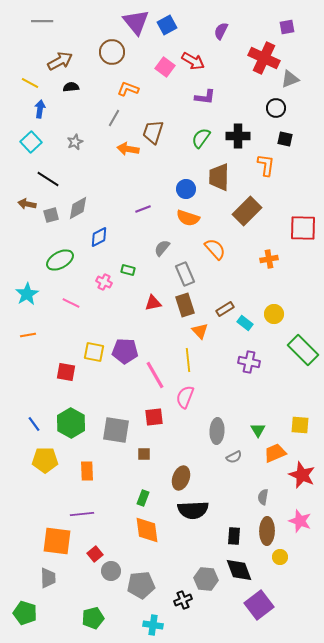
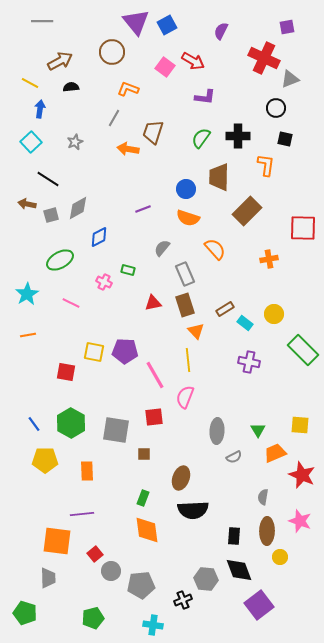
orange triangle at (200, 331): moved 4 px left
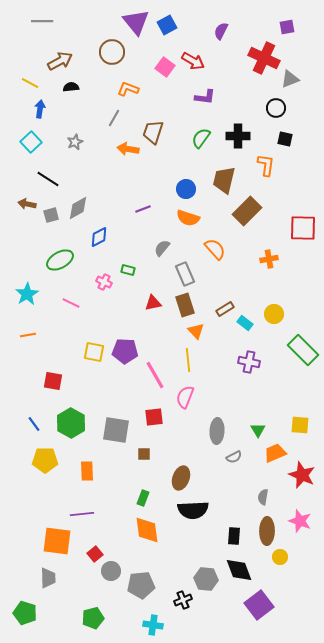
brown trapezoid at (219, 177): moved 5 px right, 3 px down; rotated 12 degrees clockwise
red square at (66, 372): moved 13 px left, 9 px down
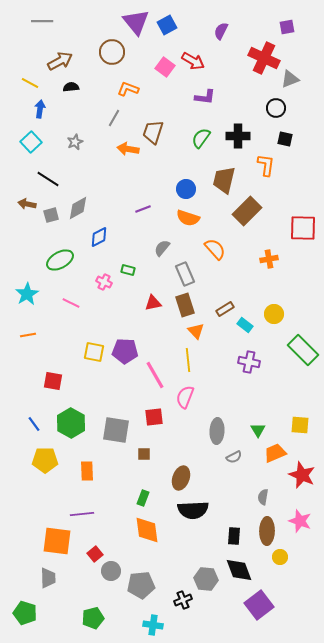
cyan rectangle at (245, 323): moved 2 px down
